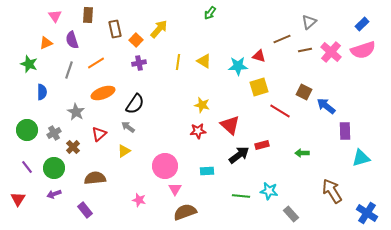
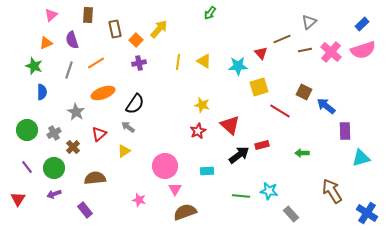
pink triangle at (55, 16): moved 4 px left, 1 px up; rotated 24 degrees clockwise
red triangle at (259, 56): moved 2 px right, 3 px up; rotated 32 degrees clockwise
green star at (29, 64): moved 5 px right, 2 px down
red star at (198, 131): rotated 21 degrees counterclockwise
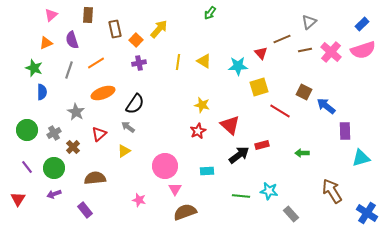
green star at (34, 66): moved 2 px down
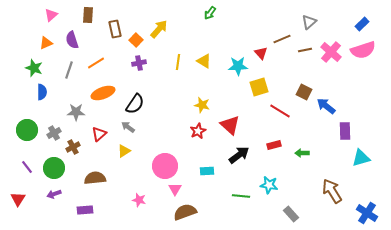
gray star at (76, 112): rotated 30 degrees counterclockwise
red rectangle at (262, 145): moved 12 px right
brown cross at (73, 147): rotated 16 degrees clockwise
cyan star at (269, 191): moved 6 px up
purple rectangle at (85, 210): rotated 56 degrees counterclockwise
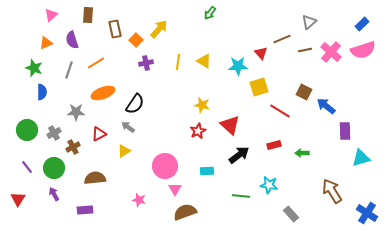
purple cross at (139, 63): moved 7 px right
red triangle at (99, 134): rotated 14 degrees clockwise
purple arrow at (54, 194): rotated 80 degrees clockwise
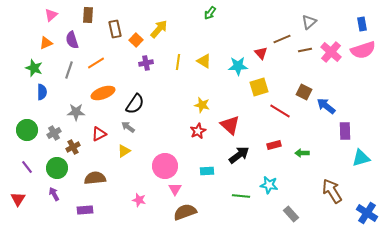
blue rectangle at (362, 24): rotated 56 degrees counterclockwise
green circle at (54, 168): moved 3 px right
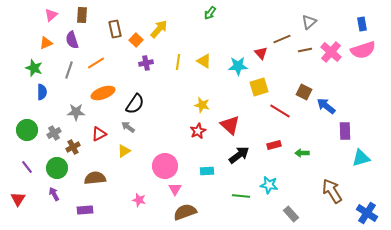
brown rectangle at (88, 15): moved 6 px left
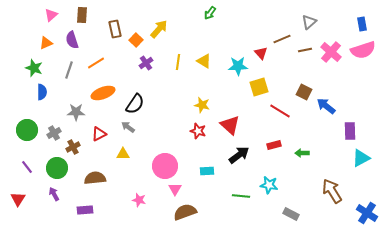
purple cross at (146, 63): rotated 24 degrees counterclockwise
red star at (198, 131): rotated 28 degrees counterclockwise
purple rectangle at (345, 131): moved 5 px right
yellow triangle at (124, 151): moved 1 px left, 3 px down; rotated 32 degrees clockwise
cyan triangle at (361, 158): rotated 12 degrees counterclockwise
gray rectangle at (291, 214): rotated 21 degrees counterclockwise
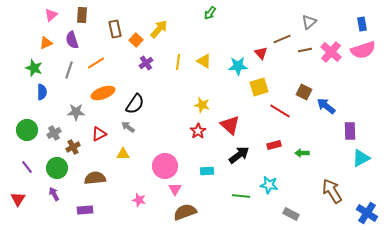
red star at (198, 131): rotated 21 degrees clockwise
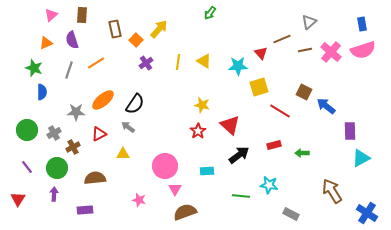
orange ellipse at (103, 93): moved 7 px down; rotated 20 degrees counterclockwise
purple arrow at (54, 194): rotated 32 degrees clockwise
